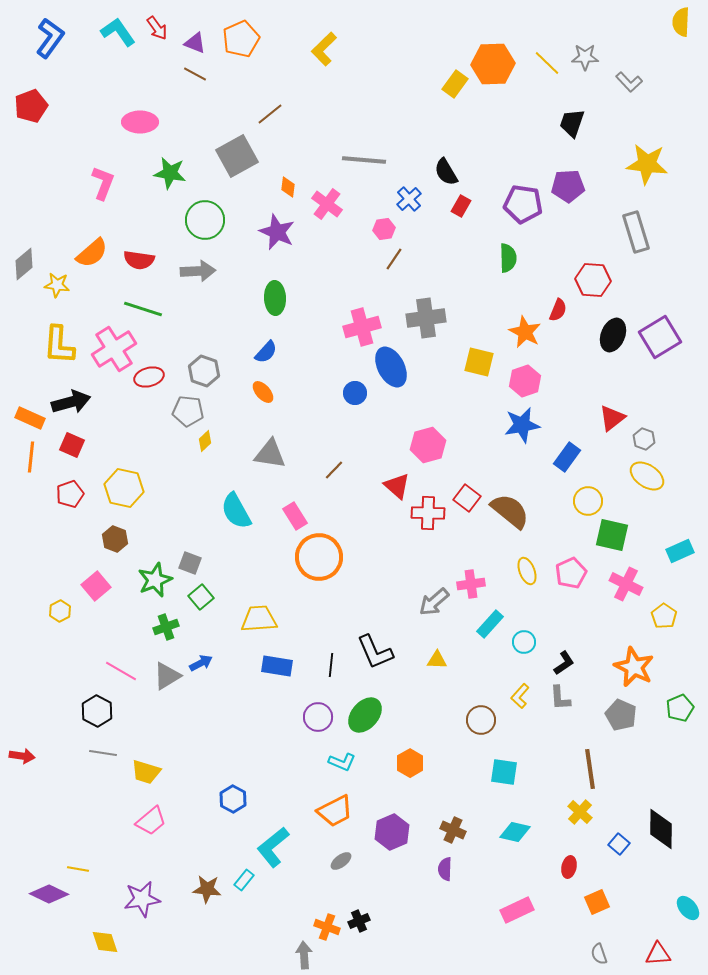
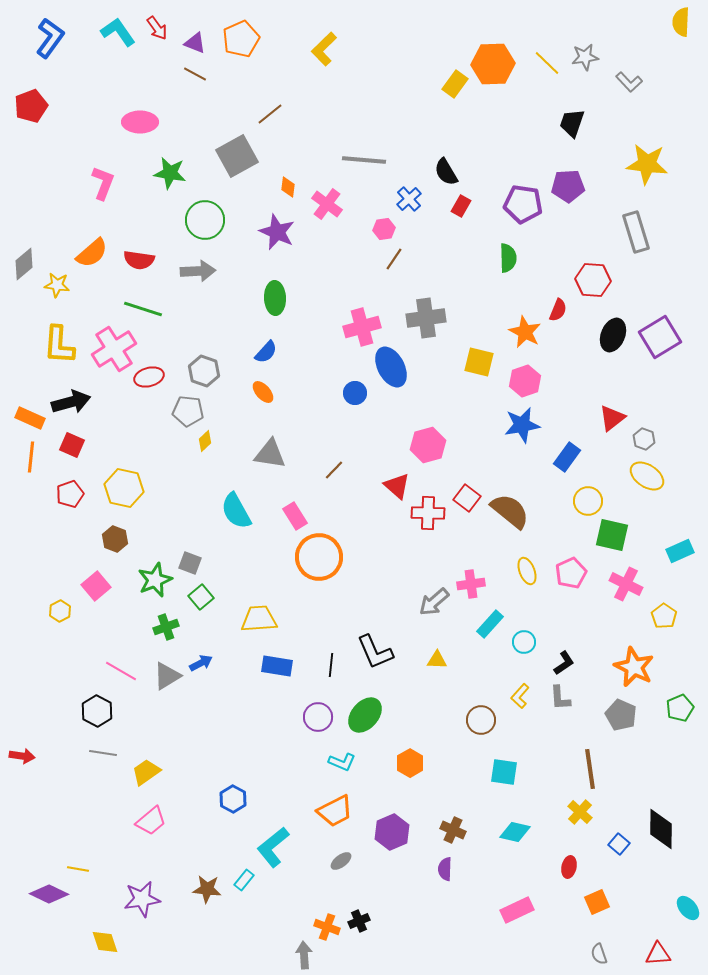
gray star at (585, 57): rotated 8 degrees counterclockwise
yellow trapezoid at (146, 772): rotated 128 degrees clockwise
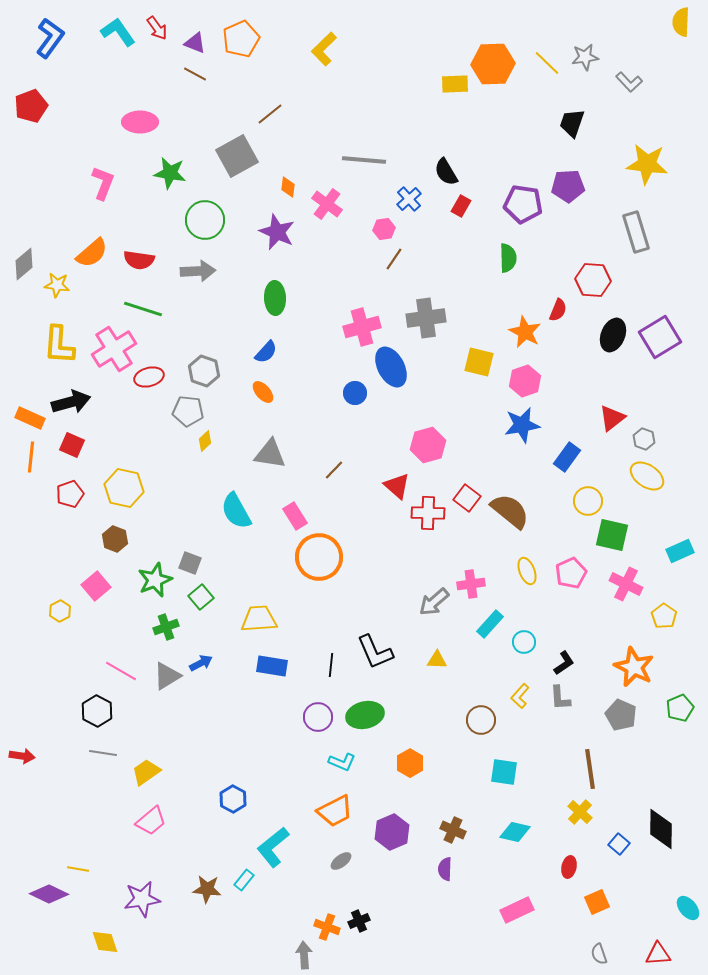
yellow rectangle at (455, 84): rotated 52 degrees clockwise
blue rectangle at (277, 666): moved 5 px left
green ellipse at (365, 715): rotated 36 degrees clockwise
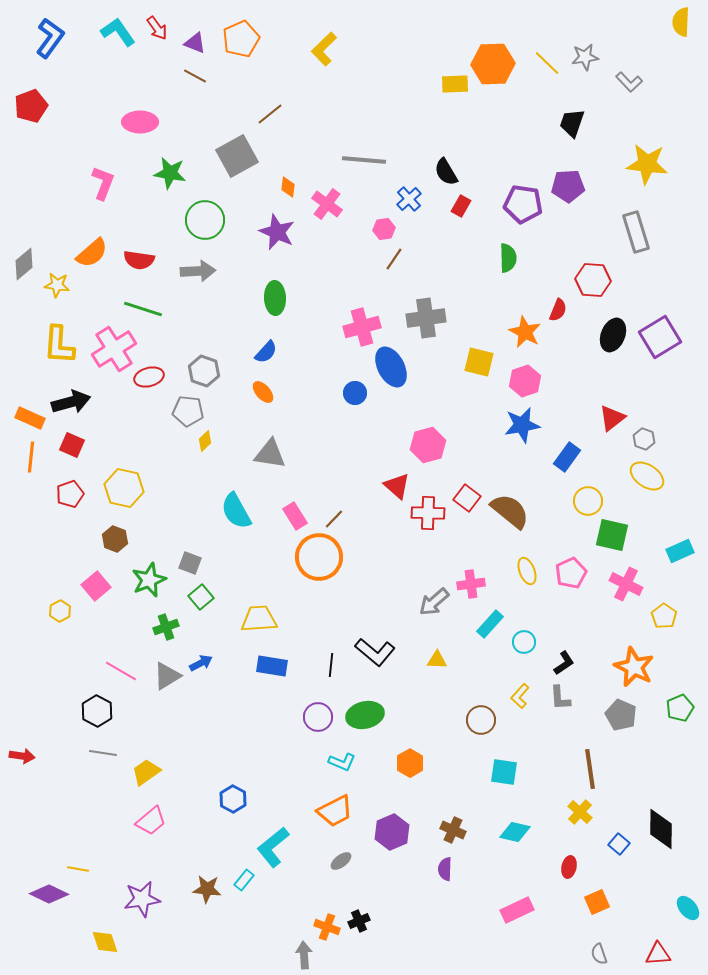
brown line at (195, 74): moved 2 px down
brown line at (334, 470): moved 49 px down
green star at (155, 580): moved 6 px left
black L-shape at (375, 652): rotated 27 degrees counterclockwise
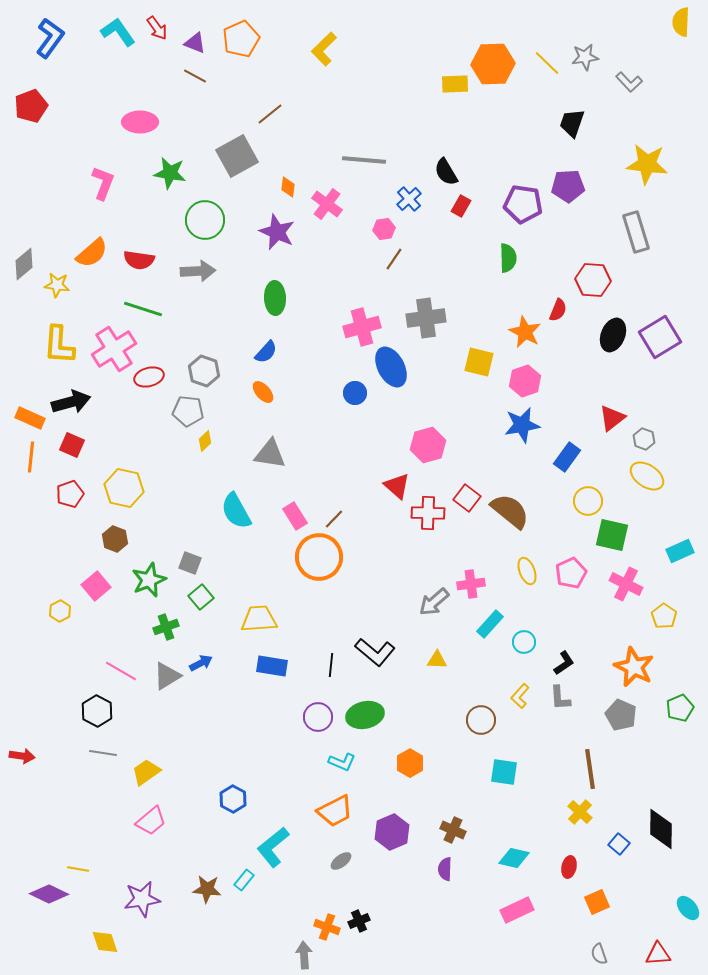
cyan diamond at (515, 832): moved 1 px left, 26 px down
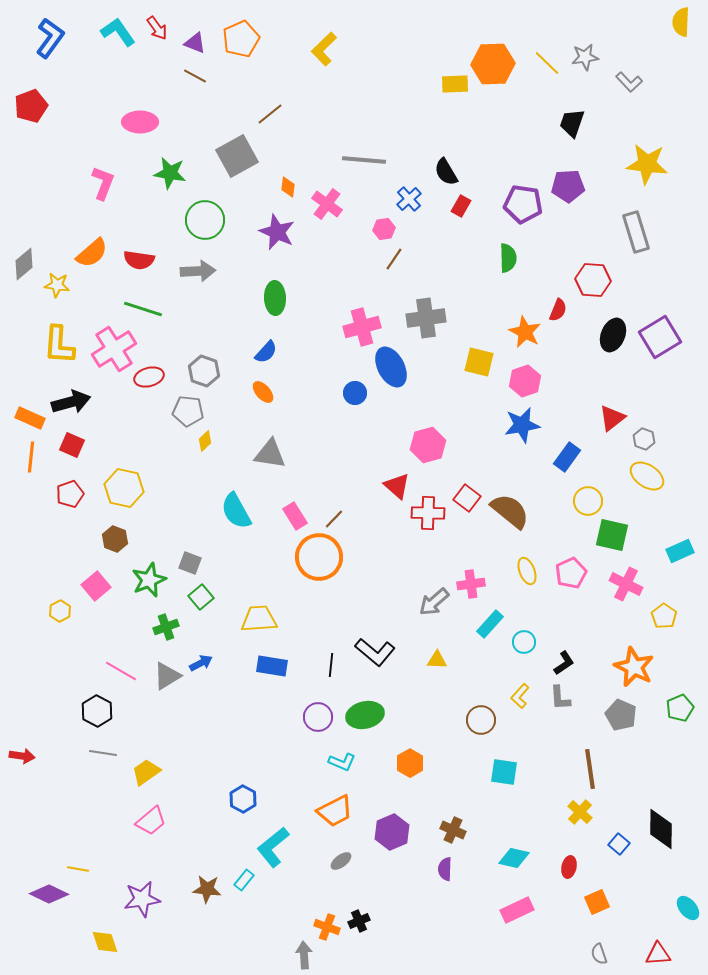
blue hexagon at (233, 799): moved 10 px right
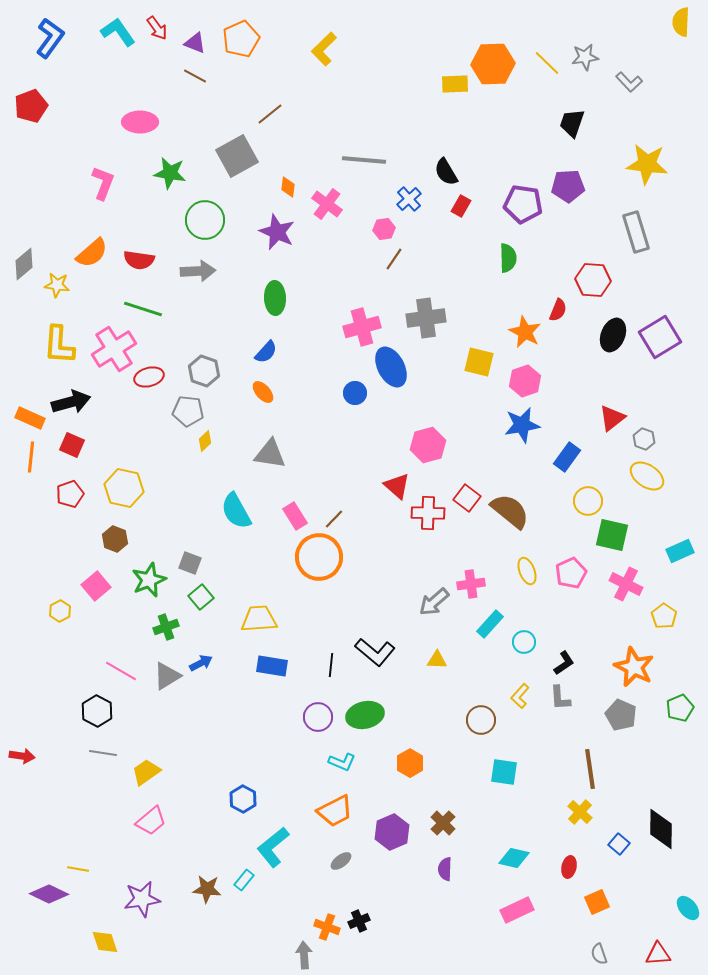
brown cross at (453, 830): moved 10 px left, 7 px up; rotated 20 degrees clockwise
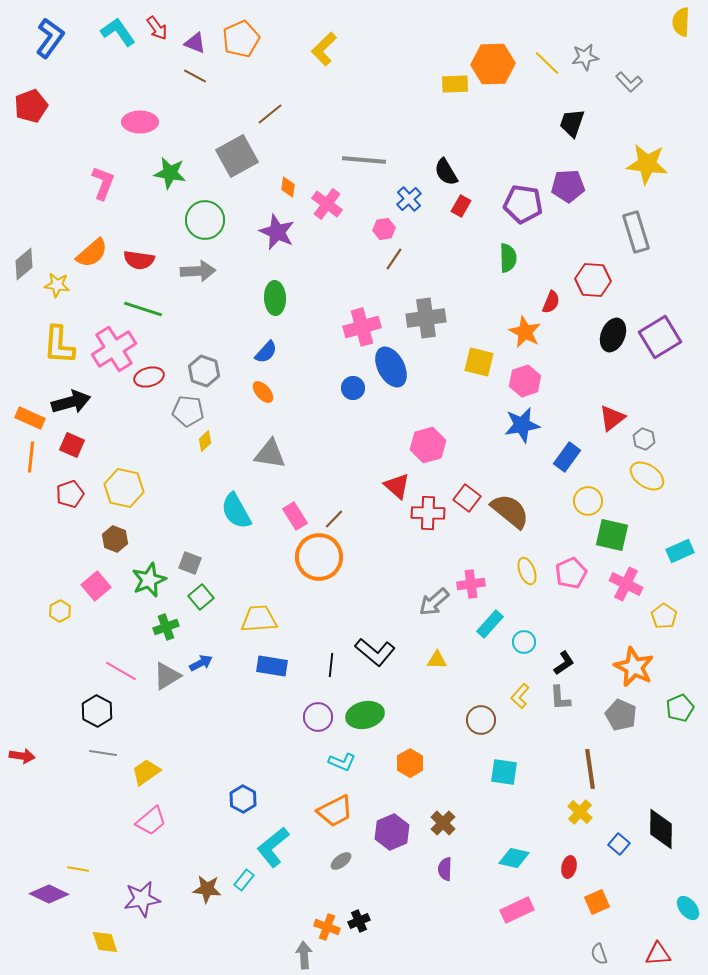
red semicircle at (558, 310): moved 7 px left, 8 px up
blue circle at (355, 393): moved 2 px left, 5 px up
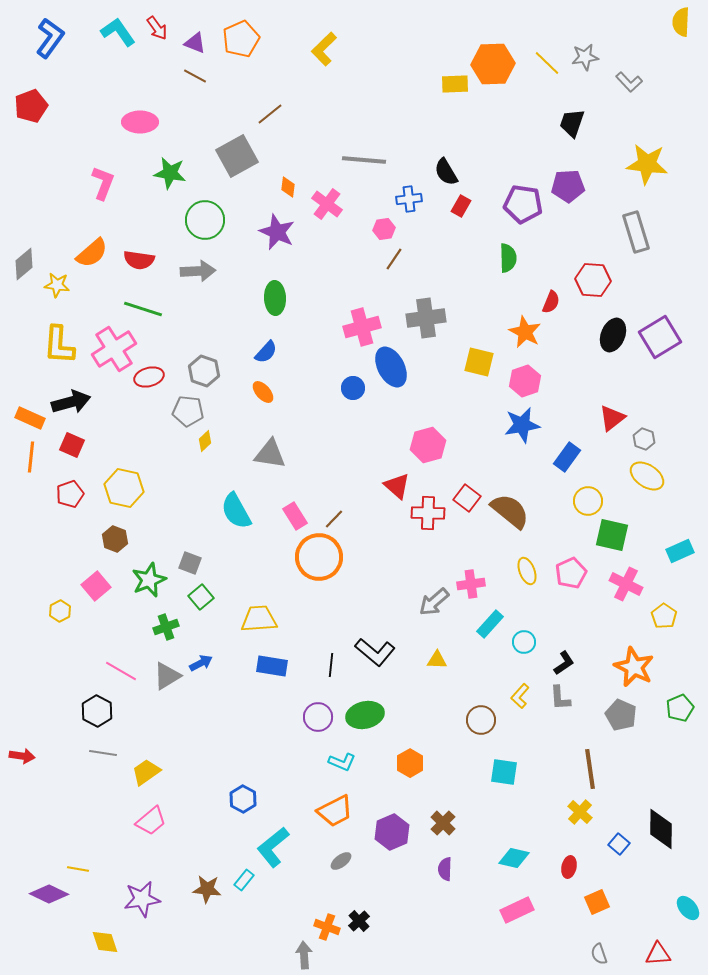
blue cross at (409, 199): rotated 35 degrees clockwise
black cross at (359, 921): rotated 20 degrees counterclockwise
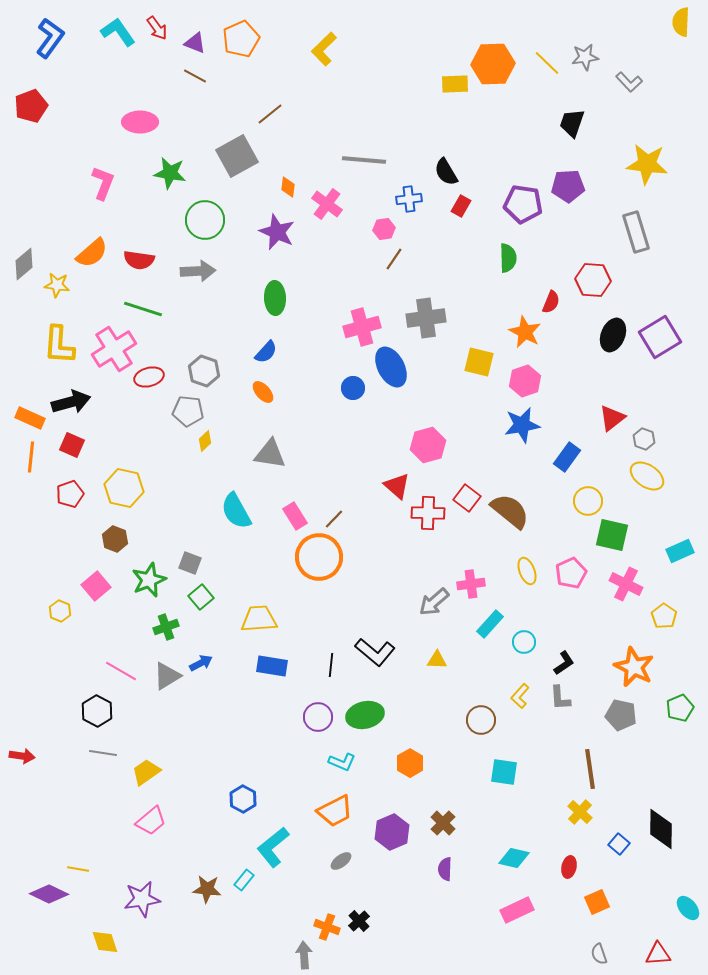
yellow hexagon at (60, 611): rotated 10 degrees counterclockwise
gray pentagon at (621, 715): rotated 12 degrees counterclockwise
